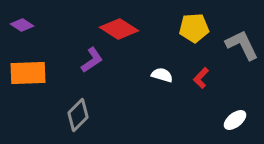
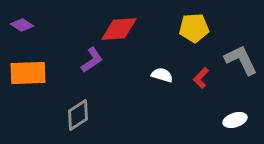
red diamond: rotated 36 degrees counterclockwise
gray L-shape: moved 1 px left, 15 px down
gray diamond: rotated 12 degrees clockwise
white ellipse: rotated 20 degrees clockwise
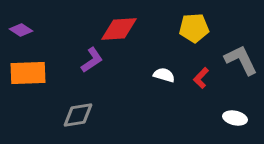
purple diamond: moved 1 px left, 5 px down
white semicircle: moved 2 px right
gray diamond: rotated 24 degrees clockwise
white ellipse: moved 2 px up; rotated 30 degrees clockwise
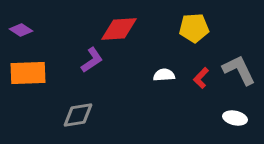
gray L-shape: moved 2 px left, 10 px down
white semicircle: rotated 20 degrees counterclockwise
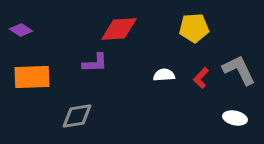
purple L-shape: moved 3 px right, 3 px down; rotated 32 degrees clockwise
orange rectangle: moved 4 px right, 4 px down
gray diamond: moved 1 px left, 1 px down
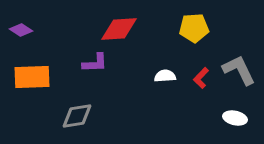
white semicircle: moved 1 px right, 1 px down
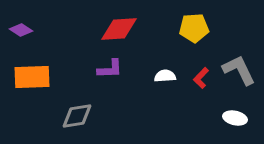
purple L-shape: moved 15 px right, 6 px down
